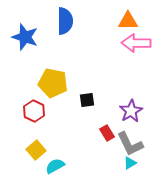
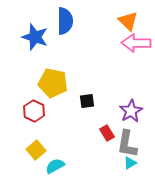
orange triangle: rotated 45 degrees clockwise
blue star: moved 10 px right
black square: moved 1 px down
gray L-shape: moved 3 px left; rotated 36 degrees clockwise
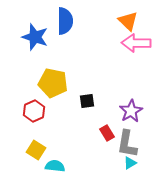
red hexagon: rotated 10 degrees clockwise
yellow square: rotated 18 degrees counterclockwise
cyan semicircle: rotated 36 degrees clockwise
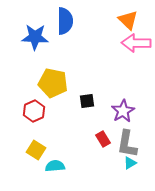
orange triangle: moved 1 px up
blue star: rotated 16 degrees counterclockwise
purple star: moved 8 px left
red rectangle: moved 4 px left, 6 px down
cyan semicircle: rotated 12 degrees counterclockwise
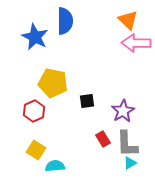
blue star: rotated 24 degrees clockwise
gray L-shape: rotated 12 degrees counterclockwise
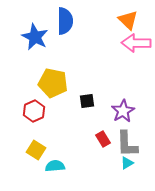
cyan triangle: moved 3 px left
